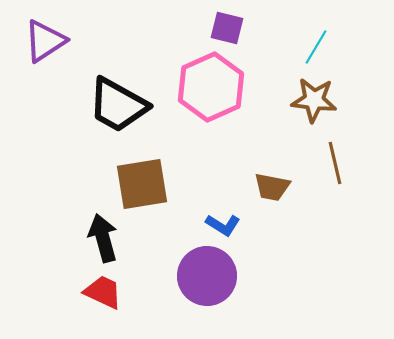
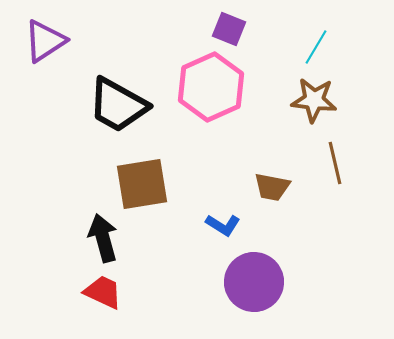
purple square: moved 2 px right, 1 px down; rotated 8 degrees clockwise
purple circle: moved 47 px right, 6 px down
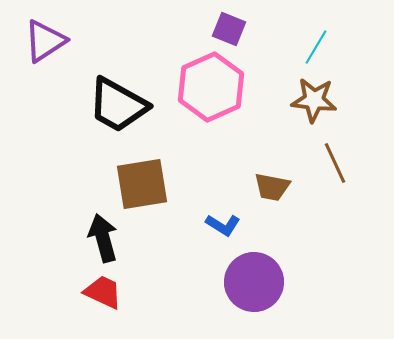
brown line: rotated 12 degrees counterclockwise
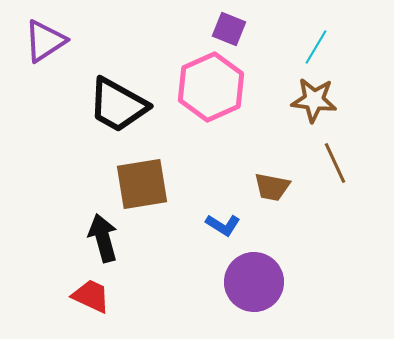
red trapezoid: moved 12 px left, 4 px down
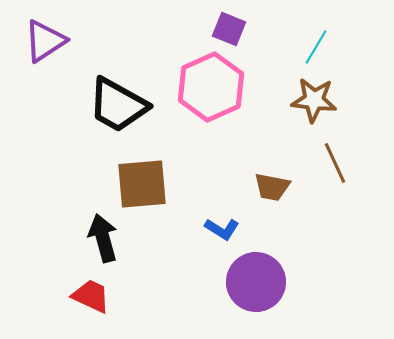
brown square: rotated 4 degrees clockwise
blue L-shape: moved 1 px left, 4 px down
purple circle: moved 2 px right
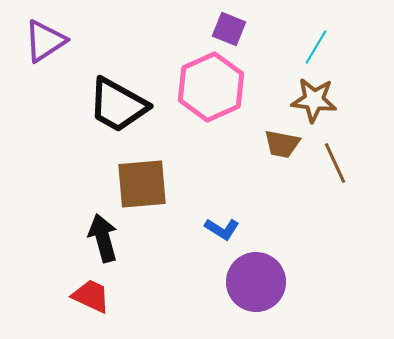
brown trapezoid: moved 10 px right, 43 px up
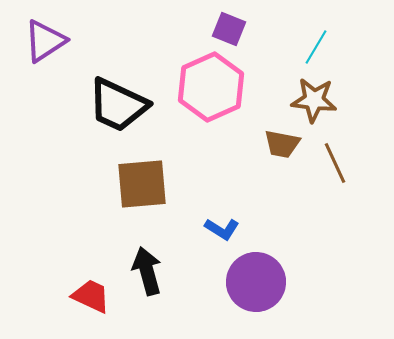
black trapezoid: rotated 4 degrees counterclockwise
black arrow: moved 44 px right, 33 px down
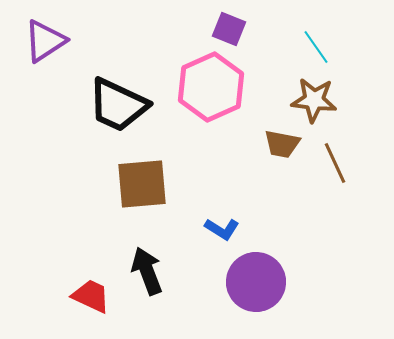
cyan line: rotated 66 degrees counterclockwise
black arrow: rotated 6 degrees counterclockwise
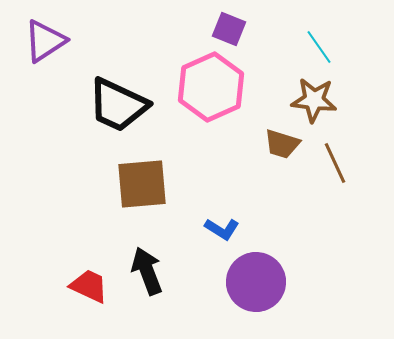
cyan line: moved 3 px right
brown trapezoid: rotated 6 degrees clockwise
red trapezoid: moved 2 px left, 10 px up
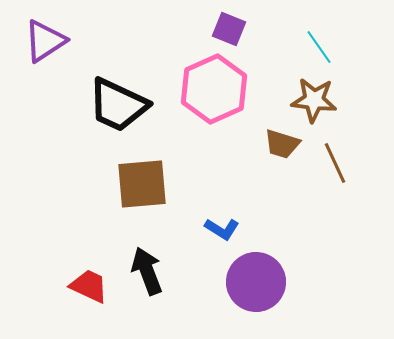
pink hexagon: moved 3 px right, 2 px down
